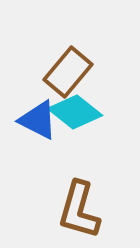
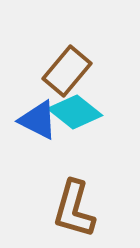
brown rectangle: moved 1 px left, 1 px up
brown L-shape: moved 5 px left, 1 px up
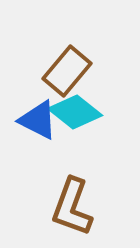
brown L-shape: moved 2 px left, 2 px up; rotated 4 degrees clockwise
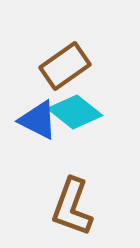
brown rectangle: moved 2 px left, 5 px up; rotated 15 degrees clockwise
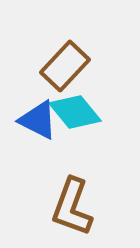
brown rectangle: rotated 12 degrees counterclockwise
cyan diamond: rotated 12 degrees clockwise
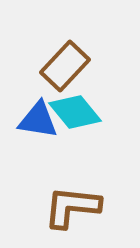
blue triangle: rotated 18 degrees counterclockwise
brown L-shape: rotated 76 degrees clockwise
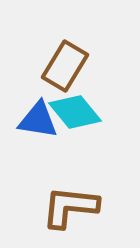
brown rectangle: rotated 12 degrees counterclockwise
brown L-shape: moved 2 px left
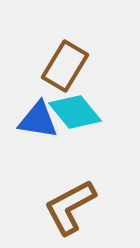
brown L-shape: rotated 34 degrees counterclockwise
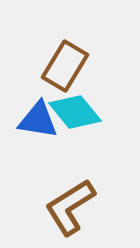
brown L-shape: rotated 4 degrees counterclockwise
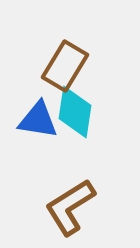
cyan diamond: rotated 48 degrees clockwise
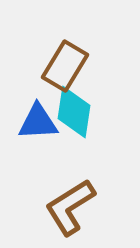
cyan diamond: moved 1 px left
blue triangle: moved 2 px down; rotated 12 degrees counterclockwise
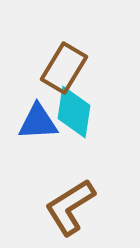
brown rectangle: moved 1 px left, 2 px down
